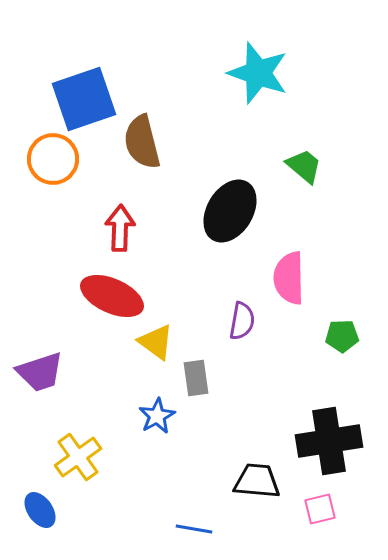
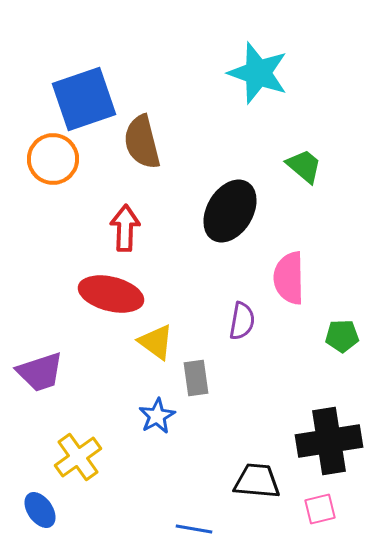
red arrow: moved 5 px right
red ellipse: moved 1 px left, 2 px up; rotated 10 degrees counterclockwise
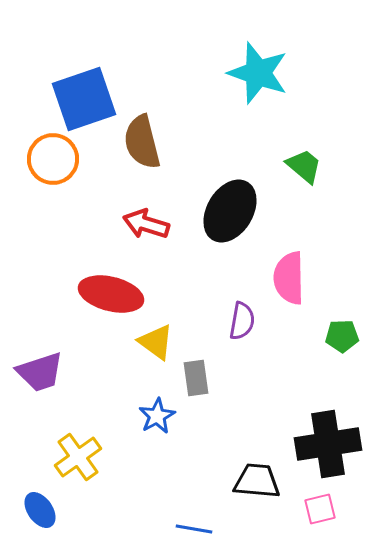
red arrow: moved 21 px right, 4 px up; rotated 75 degrees counterclockwise
black cross: moved 1 px left, 3 px down
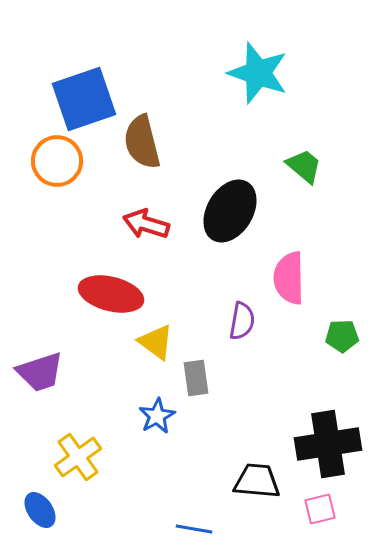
orange circle: moved 4 px right, 2 px down
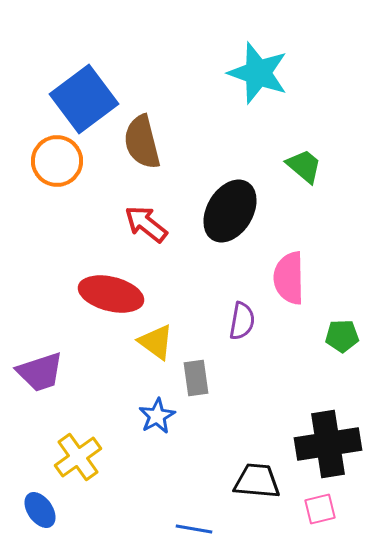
blue square: rotated 18 degrees counterclockwise
red arrow: rotated 21 degrees clockwise
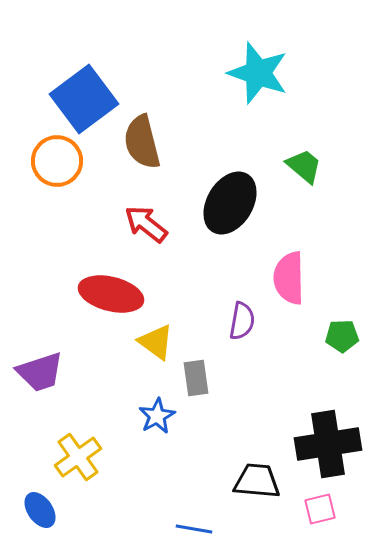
black ellipse: moved 8 px up
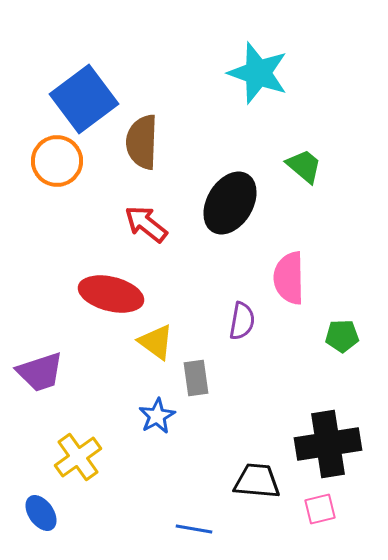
brown semicircle: rotated 16 degrees clockwise
blue ellipse: moved 1 px right, 3 px down
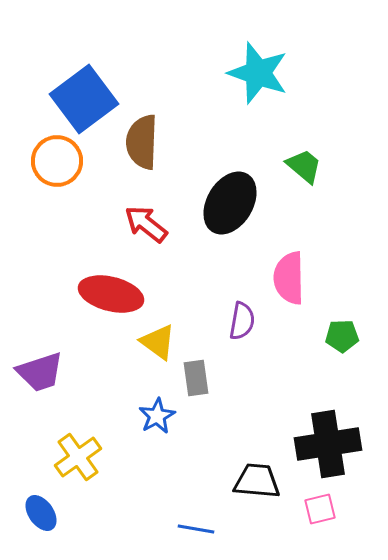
yellow triangle: moved 2 px right
blue line: moved 2 px right
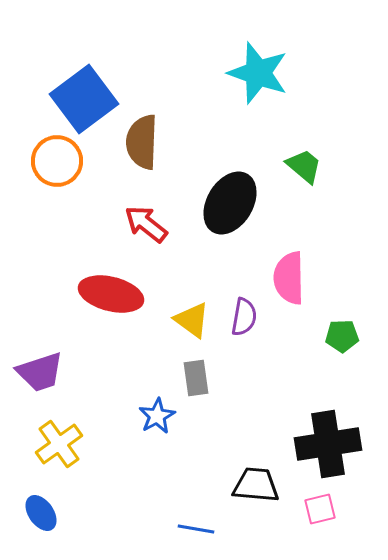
purple semicircle: moved 2 px right, 4 px up
yellow triangle: moved 34 px right, 22 px up
yellow cross: moved 19 px left, 13 px up
black trapezoid: moved 1 px left, 4 px down
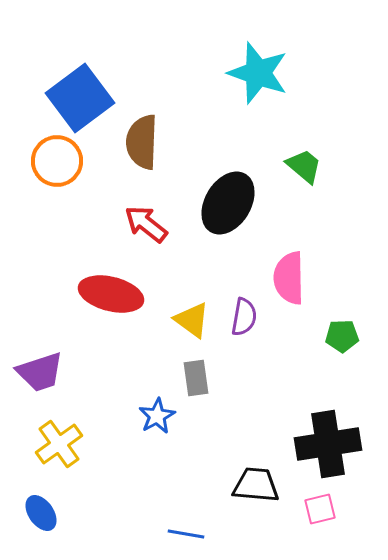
blue square: moved 4 px left, 1 px up
black ellipse: moved 2 px left
blue line: moved 10 px left, 5 px down
